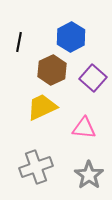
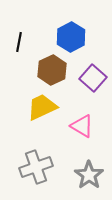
pink triangle: moved 2 px left, 2 px up; rotated 25 degrees clockwise
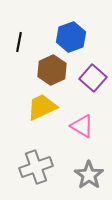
blue hexagon: rotated 8 degrees clockwise
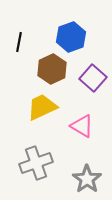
brown hexagon: moved 1 px up
gray cross: moved 4 px up
gray star: moved 2 px left, 4 px down
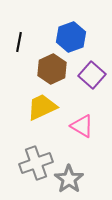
purple square: moved 1 px left, 3 px up
gray star: moved 18 px left
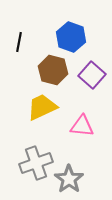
blue hexagon: rotated 20 degrees counterclockwise
brown hexagon: moved 1 px right, 1 px down; rotated 20 degrees counterclockwise
pink triangle: rotated 25 degrees counterclockwise
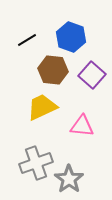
black line: moved 8 px right, 2 px up; rotated 48 degrees clockwise
brown hexagon: rotated 8 degrees counterclockwise
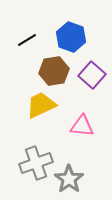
brown hexagon: moved 1 px right, 1 px down; rotated 16 degrees counterclockwise
yellow trapezoid: moved 1 px left, 2 px up
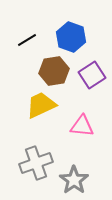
purple square: rotated 16 degrees clockwise
gray star: moved 5 px right, 1 px down
